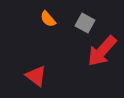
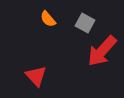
red triangle: rotated 10 degrees clockwise
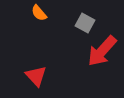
orange semicircle: moved 9 px left, 6 px up
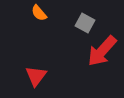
red triangle: rotated 20 degrees clockwise
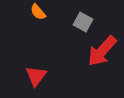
orange semicircle: moved 1 px left, 1 px up
gray square: moved 2 px left, 1 px up
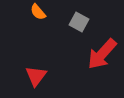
gray square: moved 4 px left
red arrow: moved 3 px down
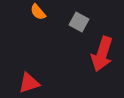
red arrow: rotated 24 degrees counterclockwise
red triangle: moved 7 px left, 7 px down; rotated 35 degrees clockwise
